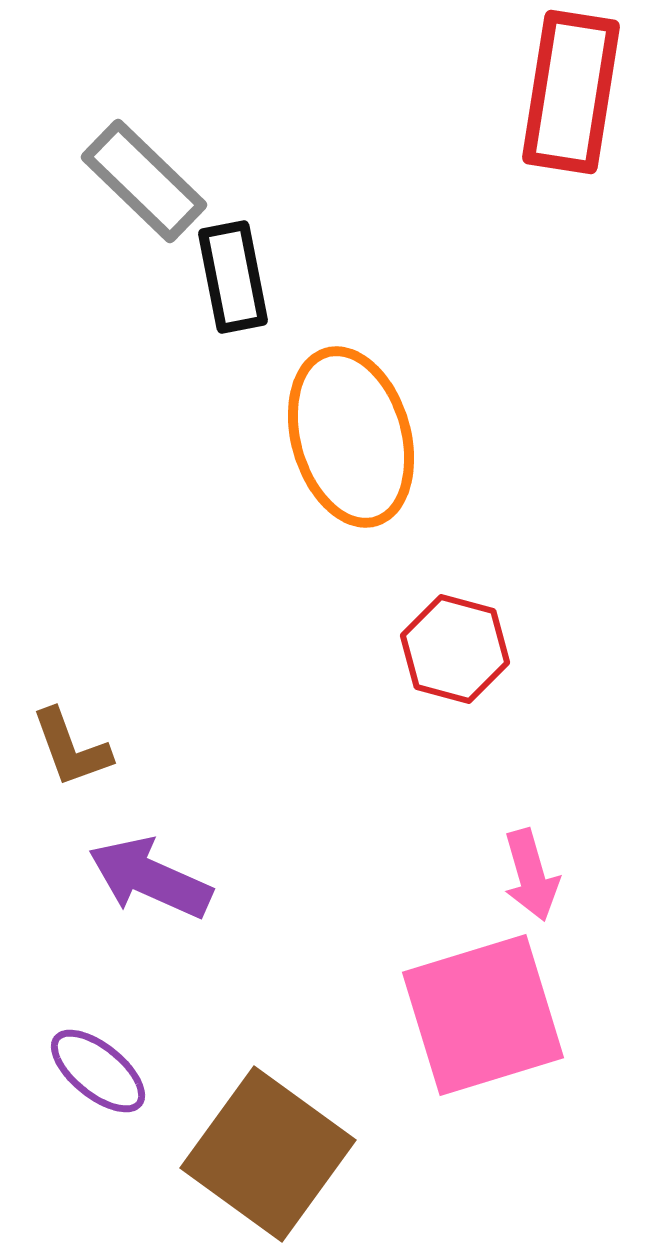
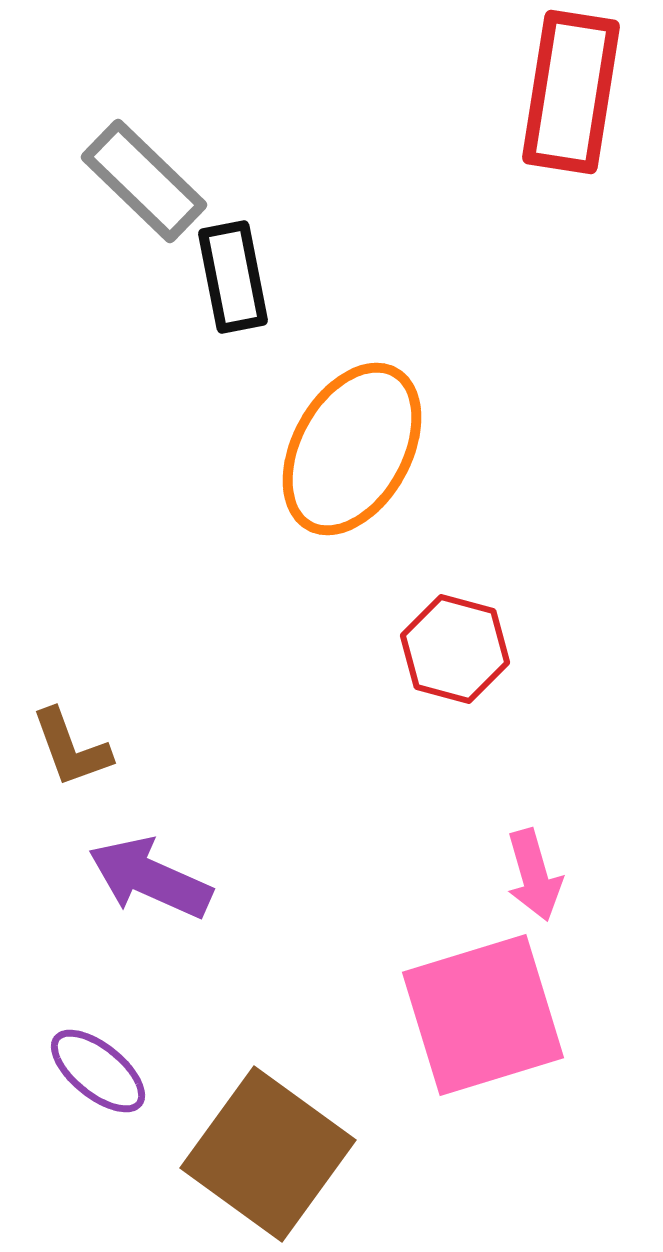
orange ellipse: moved 1 px right, 12 px down; rotated 45 degrees clockwise
pink arrow: moved 3 px right
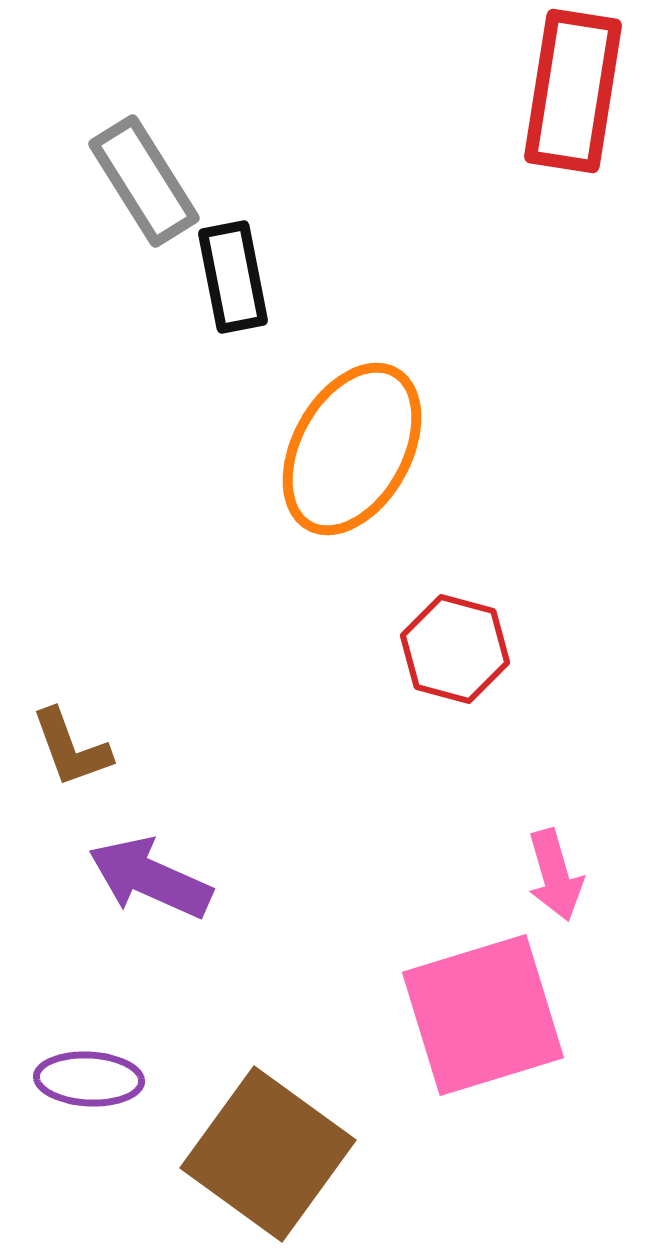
red rectangle: moved 2 px right, 1 px up
gray rectangle: rotated 14 degrees clockwise
pink arrow: moved 21 px right
purple ellipse: moved 9 px left, 8 px down; rotated 36 degrees counterclockwise
